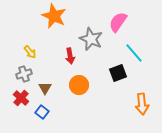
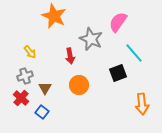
gray cross: moved 1 px right, 2 px down
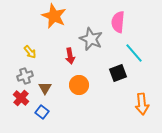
pink semicircle: rotated 30 degrees counterclockwise
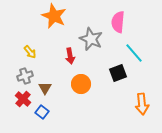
orange circle: moved 2 px right, 1 px up
red cross: moved 2 px right, 1 px down
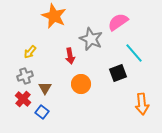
pink semicircle: rotated 50 degrees clockwise
yellow arrow: rotated 80 degrees clockwise
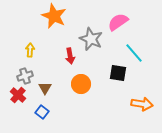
yellow arrow: moved 2 px up; rotated 144 degrees clockwise
black square: rotated 30 degrees clockwise
red cross: moved 5 px left, 4 px up
orange arrow: rotated 75 degrees counterclockwise
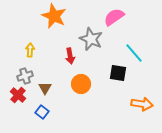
pink semicircle: moved 4 px left, 5 px up
